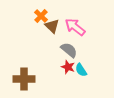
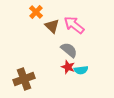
orange cross: moved 5 px left, 4 px up
pink arrow: moved 1 px left, 2 px up
cyan semicircle: rotated 64 degrees counterclockwise
brown cross: rotated 20 degrees counterclockwise
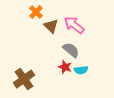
brown triangle: moved 1 px left
gray semicircle: moved 2 px right
red star: moved 3 px left
brown cross: rotated 15 degrees counterclockwise
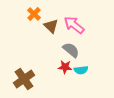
orange cross: moved 2 px left, 2 px down
red star: rotated 16 degrees counterclockwise
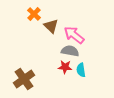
pink arrow: moved 10 px down
gray semicircle: moved 1 px left, 1 px down; rotated 30 degrees counterclockwise
cyan semicircle: rotated 88 degrees clockwise
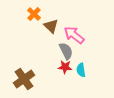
gray semicircle: moved 4 px left; rotated 54 degrees clockwise
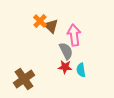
orange cross: moved 6 px right, 7 px down
pink arrow: rotated 45 degrees clockwise
